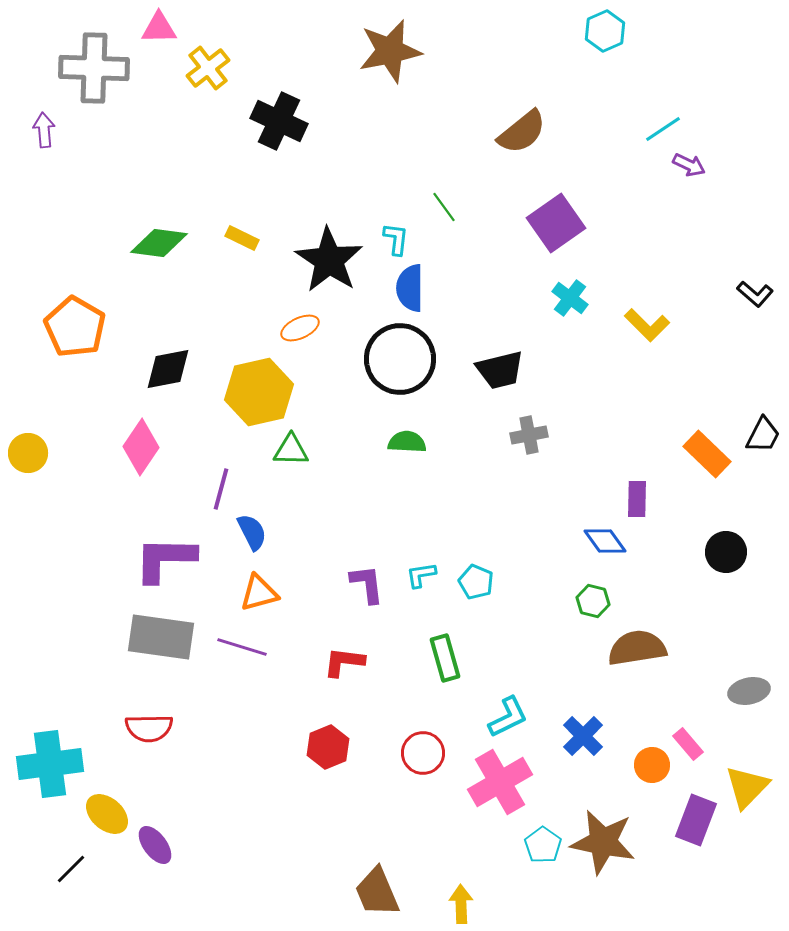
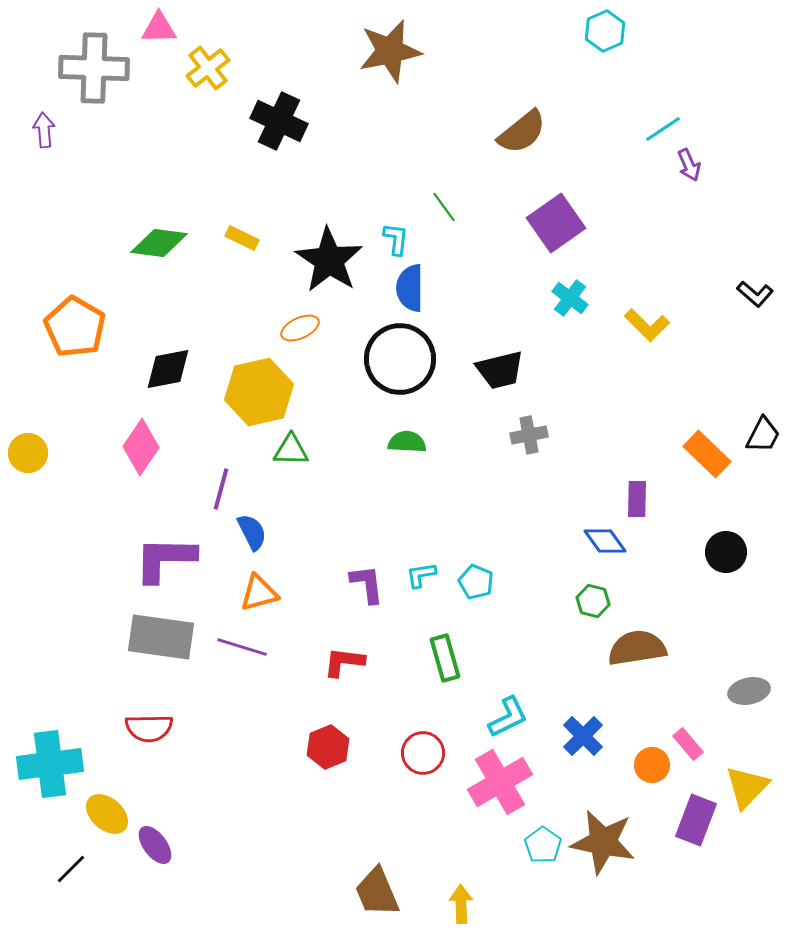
purple arrow at (689, 165): rotated 40 degrees clockwise
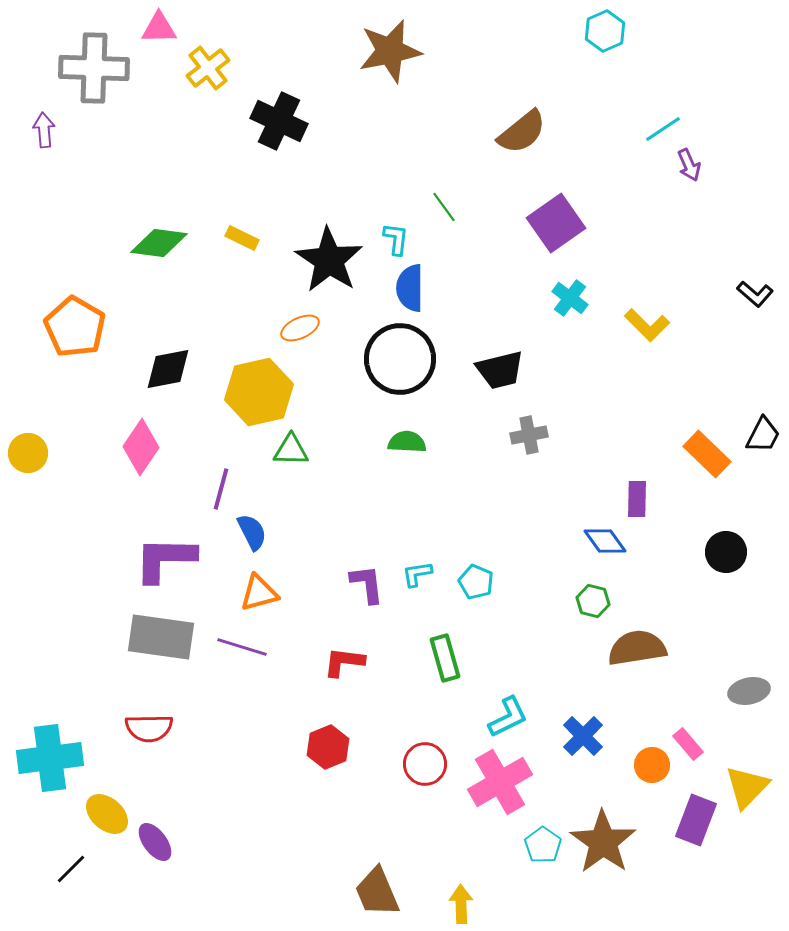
cyan L-shape at (421, 575): moved 4 px left, 1 px up
red circle at (423, 753): moved 2 px right, 11 px down
cyan cross at (50, 764): moved 6 px up
brown star at (603, 842): rotated 24 degrees clockwise
purple ellipse at (155, 845): moved 3 px up
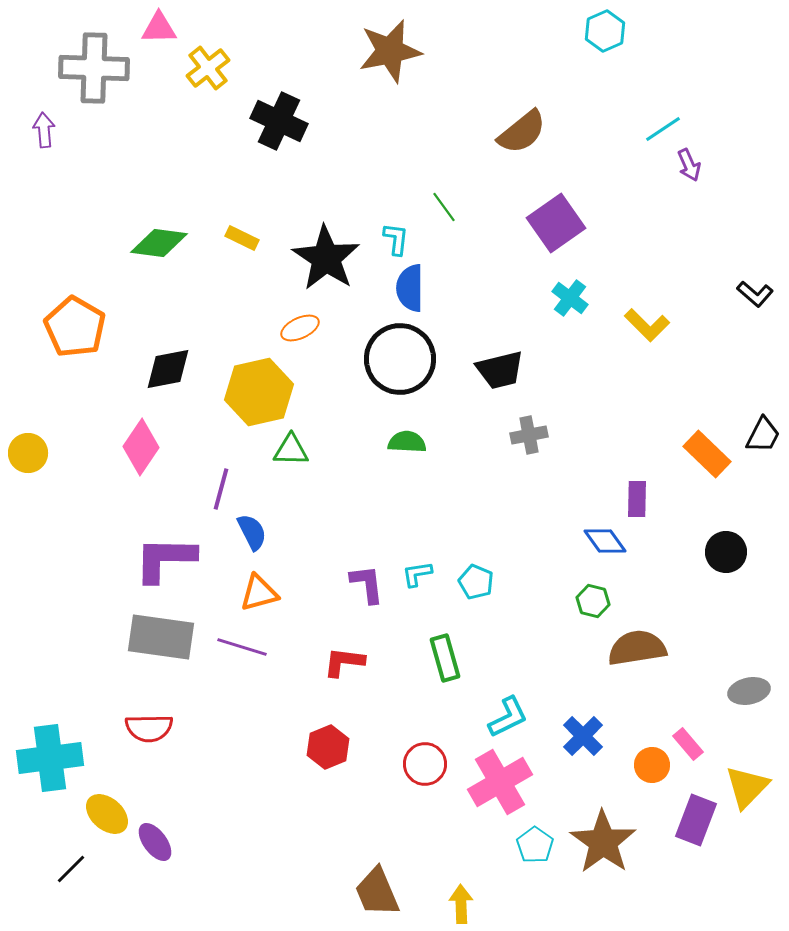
black star at (329, 260): moved 3 px left, 2 px up
cyan pentagon at (543, 845): moved 8 px left
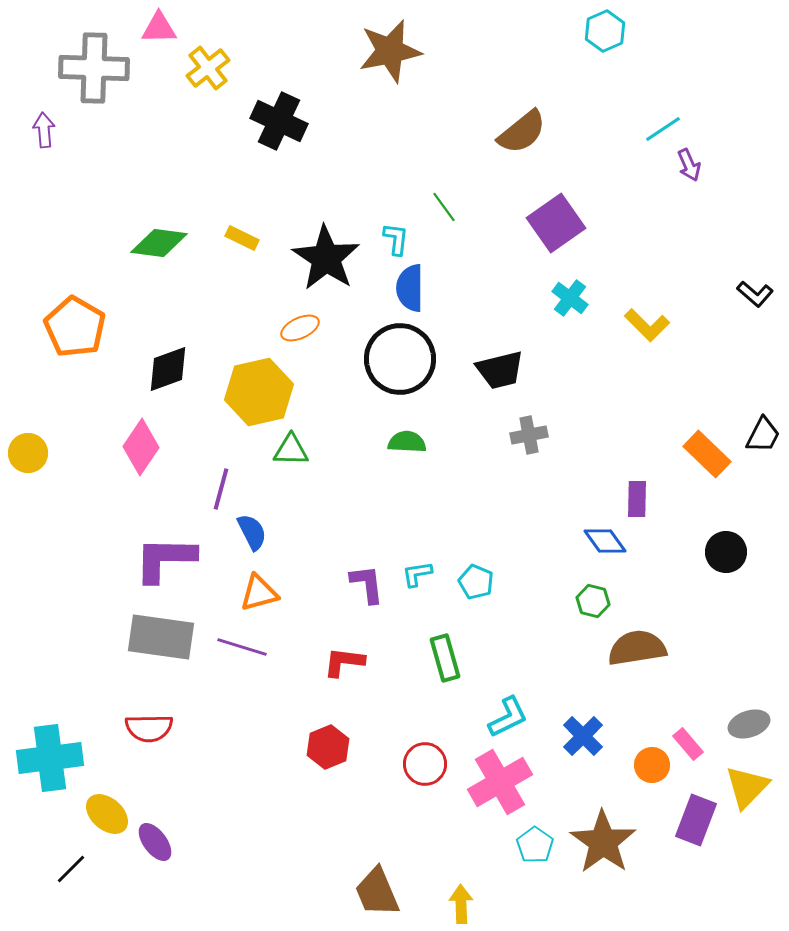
black diamond at (168, 369): rotated 9 degrees counterclockwise
gray ellipse at (749, 691): moved 33 px down; rotated 6 degrees counterclockwise
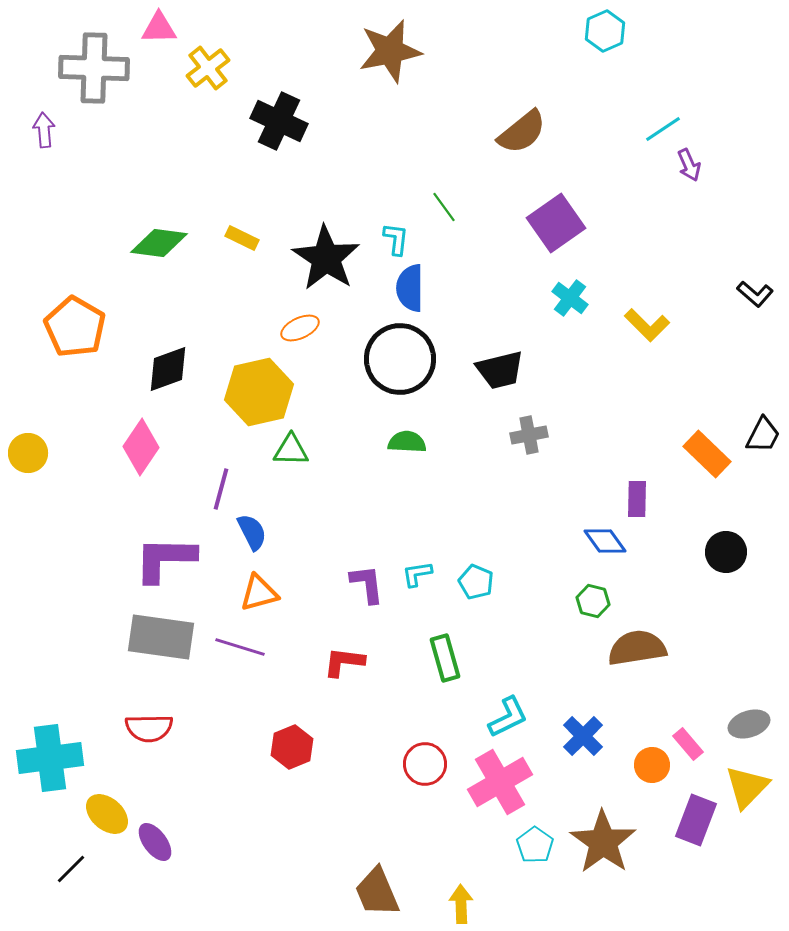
purple line at (242, 647): moved 2 px left
red hexagon at (328, 747): moved 36 px left
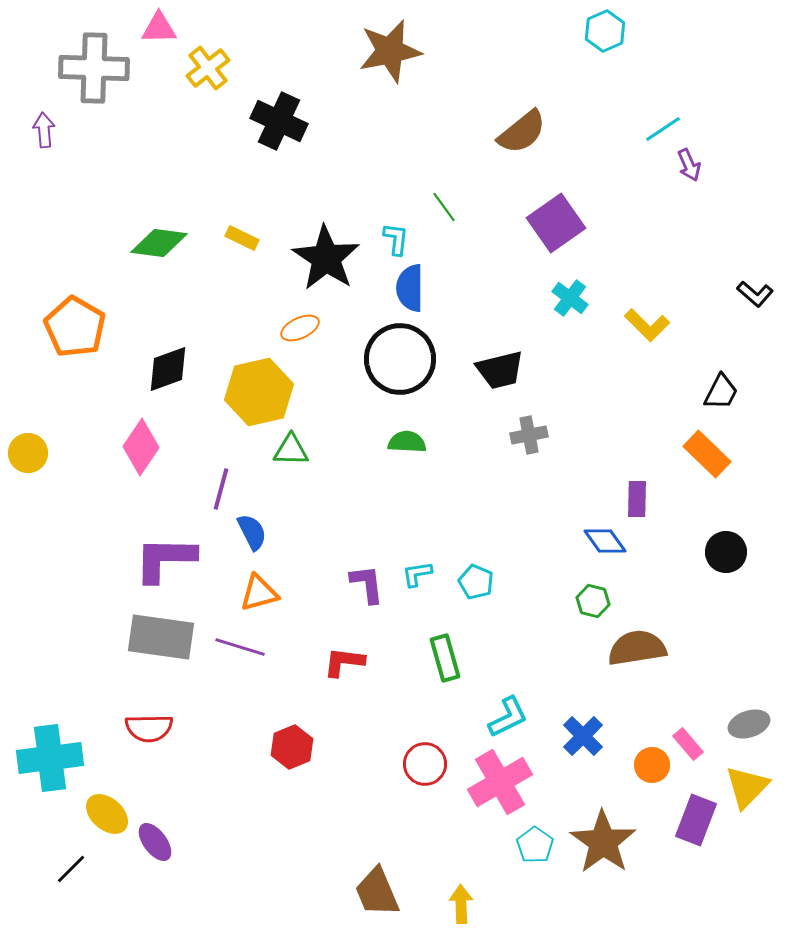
black trapezoid at (763, 435): moved 42 px left, 43 px up
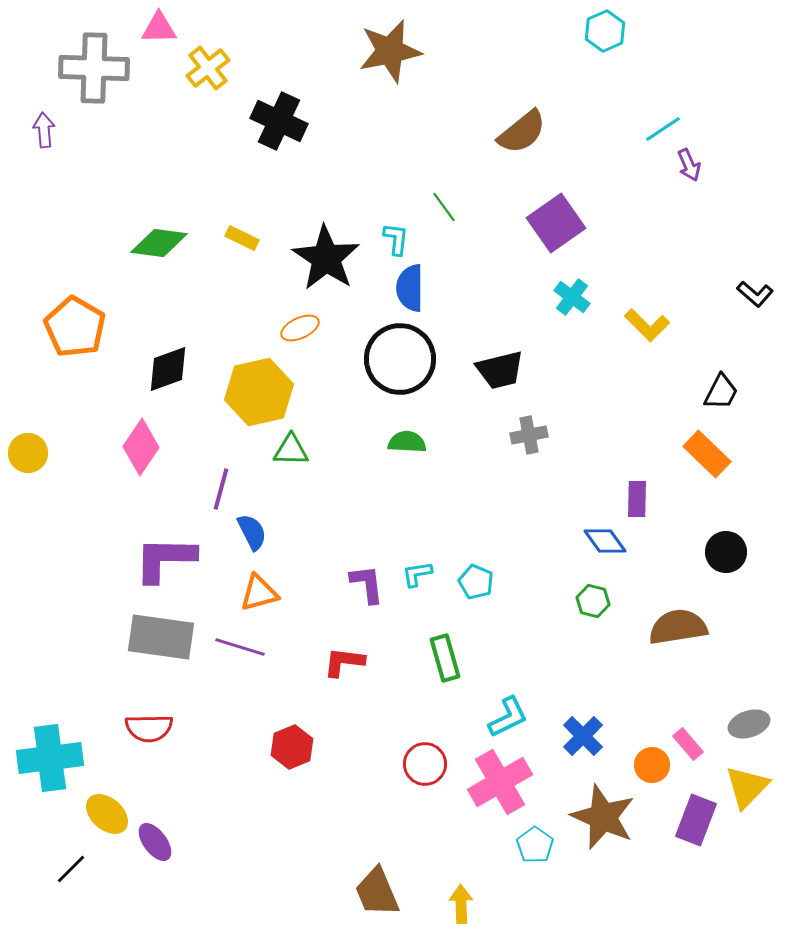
cyan cross at (570, 298): moved 2 px right, 1 px up
brown semicircle at (637, 648): moved 41 px right, 21 px up
brown star at (603, 842): moved 25 px up; rotated 12 degrees counterclockwise
